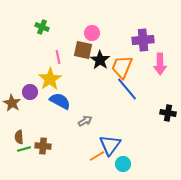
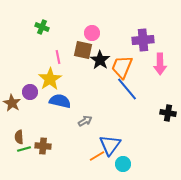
blue semicircle: rotated 15 degrees counterclockwise
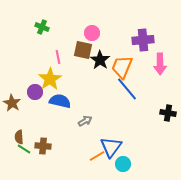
purple circle: moved 5 px right
blue triangle: moved 1 px right, 2 px down
green line: rotated 48 degrees clockwise
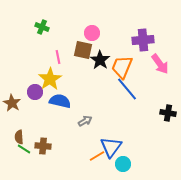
pink arrow: rotated 35 degrees counterclockwise
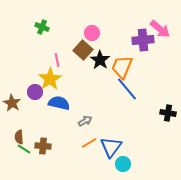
brown square: rotated 30 degrees clockwise
pink line: moved 1 px left, 3 px down
pink arrow: moved 35 px up; rotated 15 degrees counterclockwise
blue semicircle: moved 1 px left, 2 px down
orange line: moved 8 px left, 13 px up
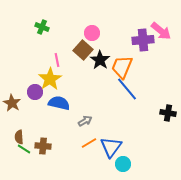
pink arrow: moved 1 px right, 2 px down
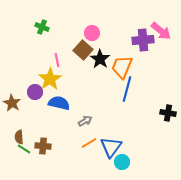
black star: moved 1 px up
blue line: rotated 55 degrees clockwise
cyan circle: moved 1 px left, 2 px up
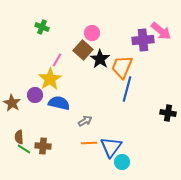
pink line: rotated 40 degrees clockwise
purple circle: moved 3 px down
orange line: rotated 28 degrees clockwise
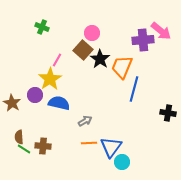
blue line: moved 7 px right
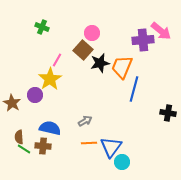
black star: moved 4 px down; rotated 24 degrees clockwise
blue semicircle: moved 9 px left, 25 px down
